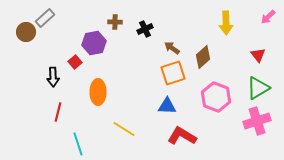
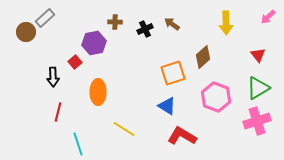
brown arrow: moved 24 px up
blue triangle: rotated 30 degrees clockwise
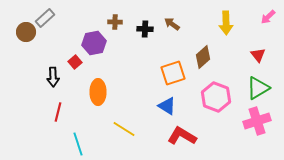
black cross: rotated 28 degrees clockwise
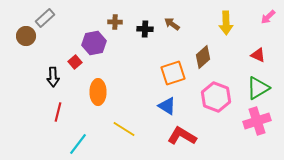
brown circle: moved 4 px down
red triangle: rotated 28 degrees counterclockwise
cyan line: rotated 55 degrees clockwise
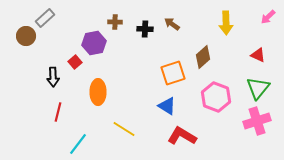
green triangle: rotated 20 degrees counterclockwise
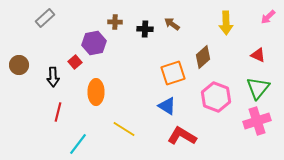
brown circle: moved 7 px left, 29 px down
orange ellipse: moved 2 px left
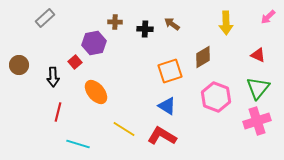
brown diamond: rotated 10 degrees clockwise
orange square: moved 3 px left, 2 px up
orange ellipse: rotated 40 degrees counterclockwise
red L-shape: moved 20 px left
cyan line: rotated 70 degrees clockwise
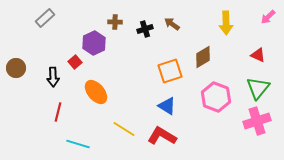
black cross: rotated 21 degrees counterclockwise
purple hexagon: rotated 15 degrees counterclockwise
brown circle: moved 3 px left, 3 px down
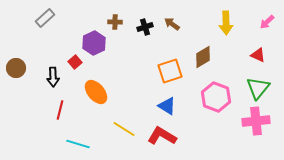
pink arrow: moved 1 px left, 5 px down
black cross: moved 2 px up
red line: moved 2 px right, 2 px up
pink cross: moved 1 px left; rotated 12 degrees clockwise
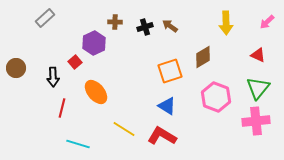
brown arrow: moved 2 px left, 2 px down
red line: moved 2 px right, 2 px up
